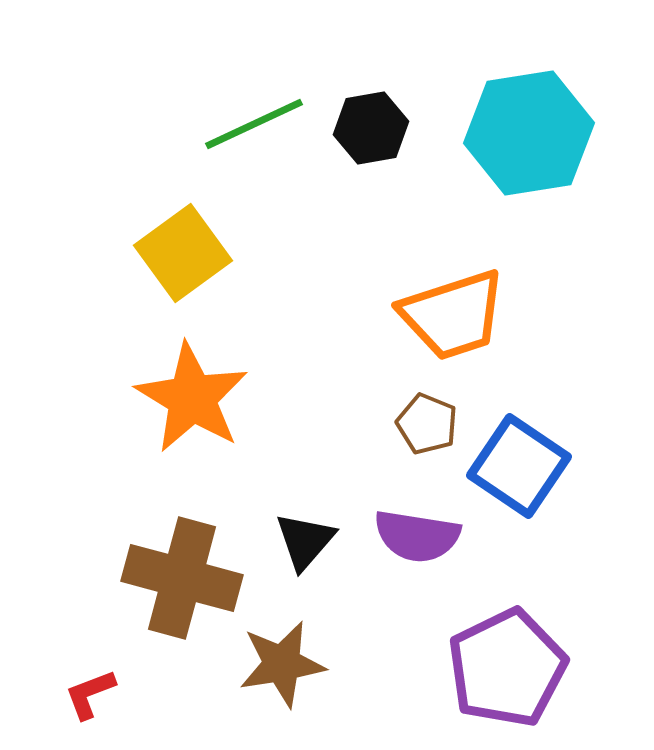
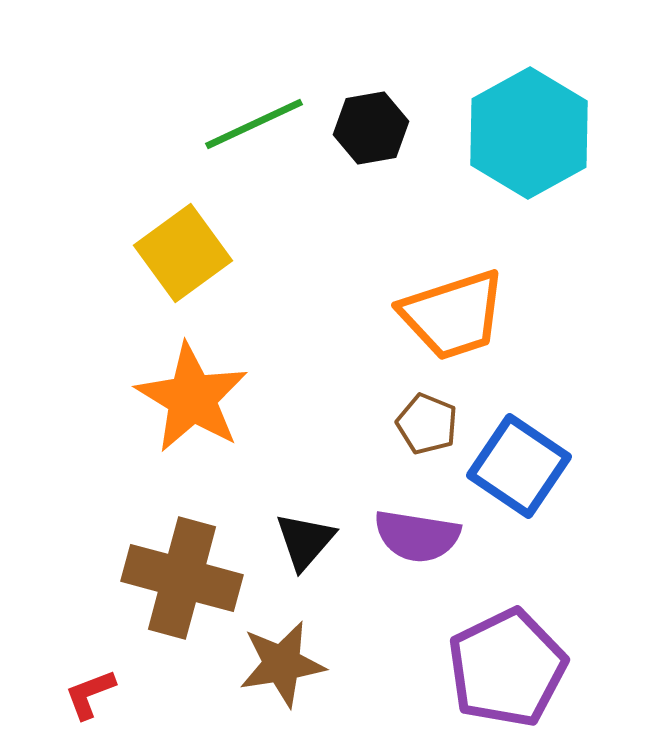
cyan hexagon: rotated 20 degrees counterclockwise
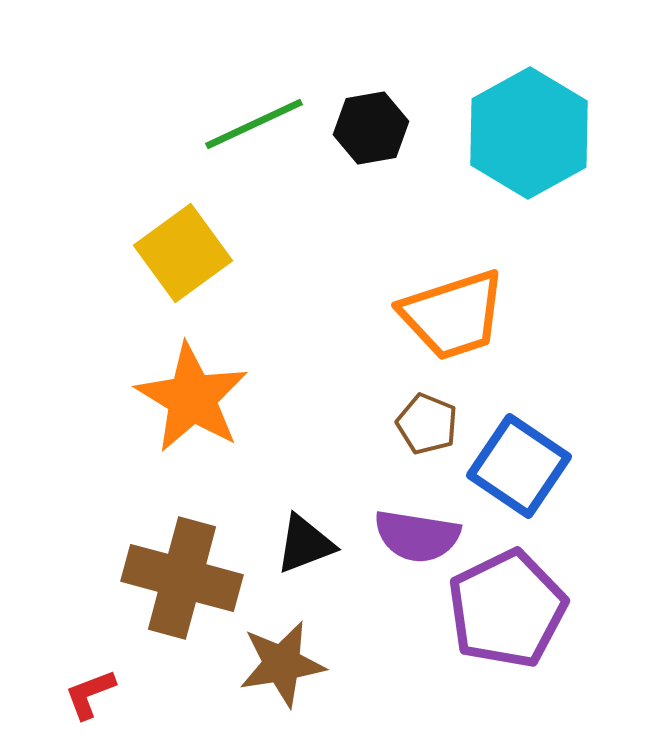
black triangle: moved 3 px down; rotated 28 degrees clockwise
purple pentagon: moved 59 px up
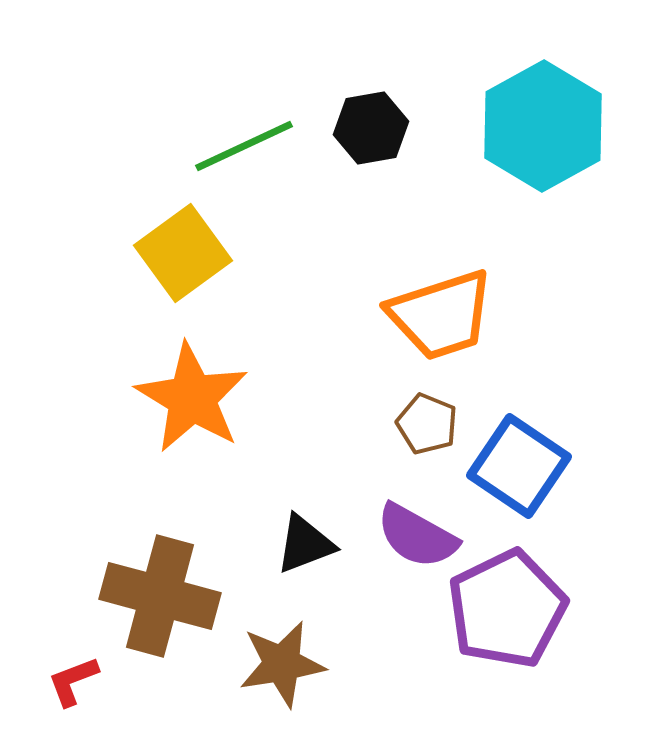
green line: moved 10 px left, 22 px down
cyan hexagon: moved 14 px right, 7 px up
orange trapezoid: moved 12 px left
purple semicircle: rotated 20 degrees clockwise
brown cross: moved 22 px left, 18 px down
red L-shape: moved 17 px left, 13 px up
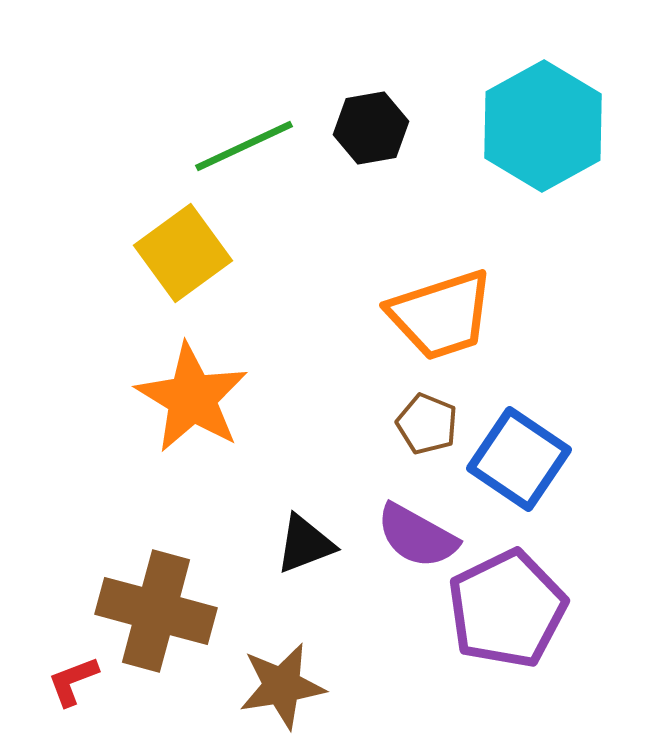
blue square: moved 7 px up
brown cross: moved 4 px left, 15 px down
brown star: moved 22 px down
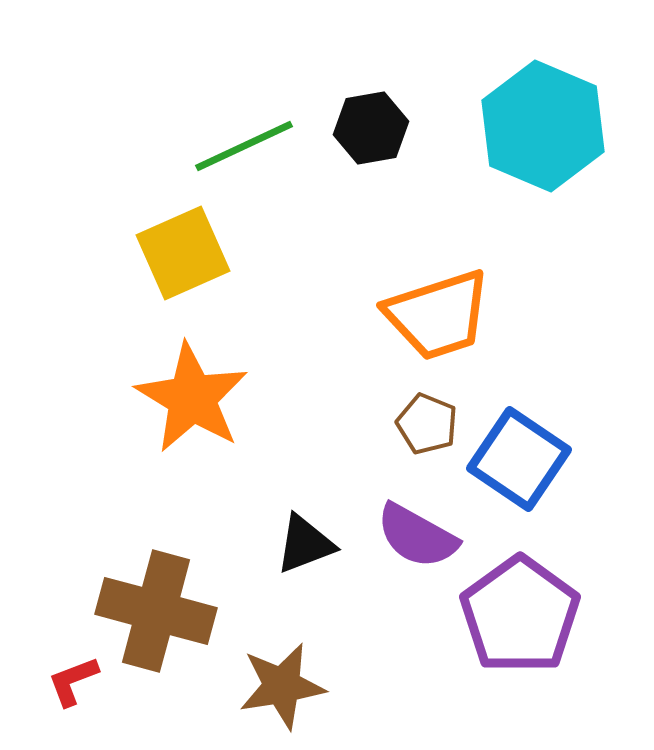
cyan hexagon: rotated 8 degrees counterclockwise
yellow square: rotated 12 degrees clockwise
orange trapezoid: moved 3 px left
purple pentagon: moved 13 px right, 6 px down; rotated 10 degrees counterclockwise
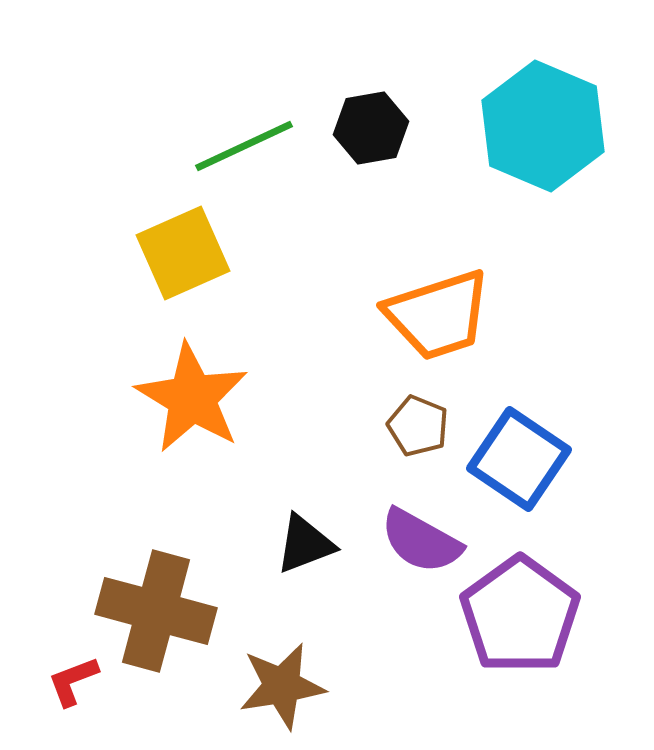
brown pentagon: moved 9 px left, 2 px down
purple semicircle: moved 4 px right, 5 px down
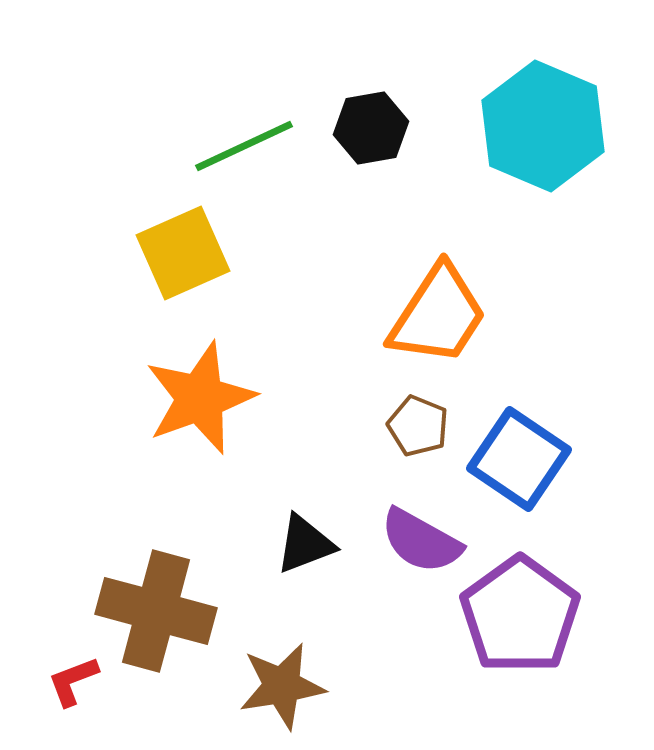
orange trapezoid: rotated 39 degrees counterclockwise
orange star: moved 8 px right; rotated 21 degrees clockwise
